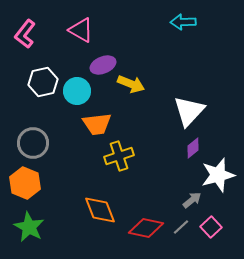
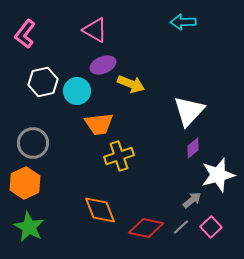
pink triangle: moved 14 px right
orange trapezoid: moved 2 px right
orange hexagon: rotated 12 degrees clockwise
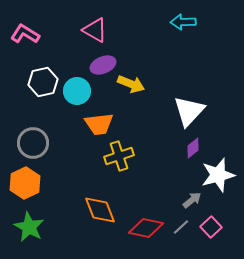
pink L-shape: rotated 84 degrees clockwise
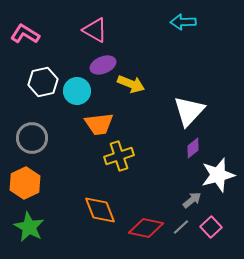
gray circle: moved 1 px left, 5 px up
